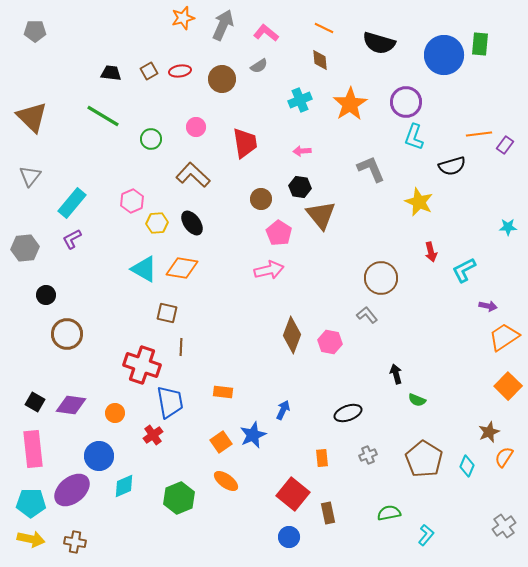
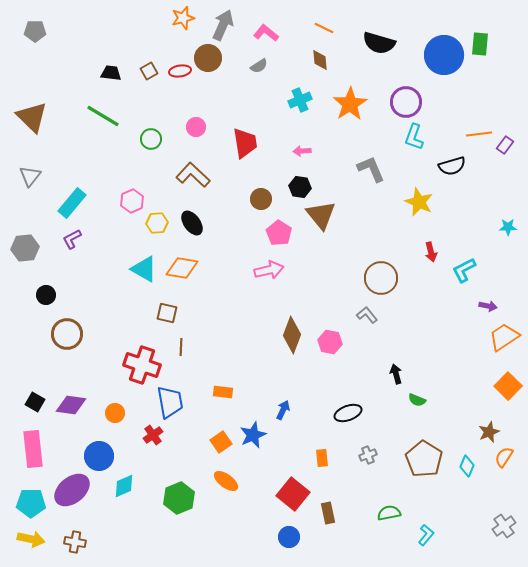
brown circle at (222, 79): moved 14 px left, 21 px up
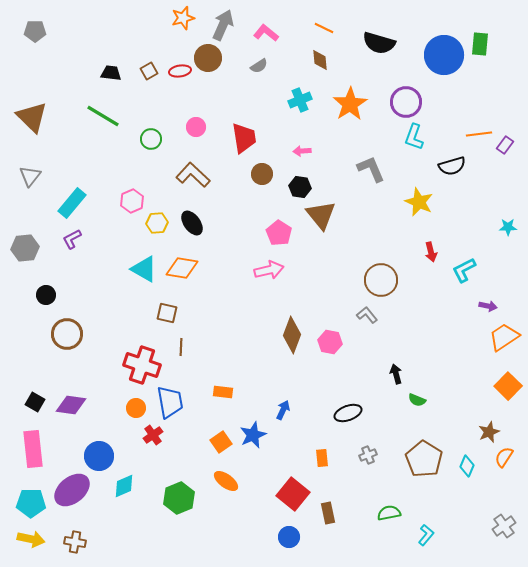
red trapezoid at (245, 143): moved 1 px left, 5 px up
brown circle at (261, 199): moved 1 px right, 25 px up
brown circle at (381, 278): moved 2 px down
orange circle at (115, 413): moved 21 px right, 5 px up
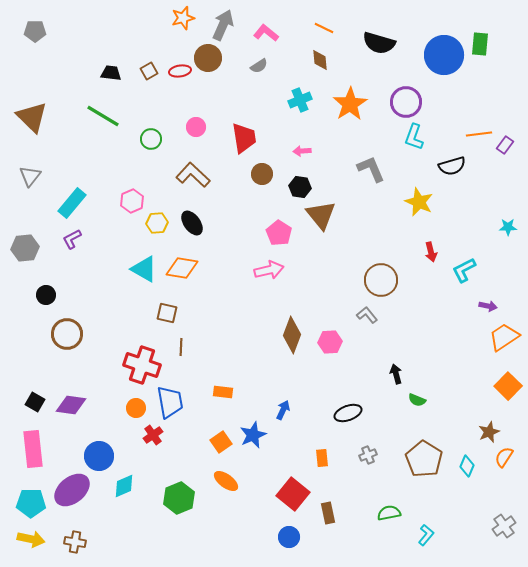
pink hexagon at (330, 342): rotated 15 degrees counterclockwise
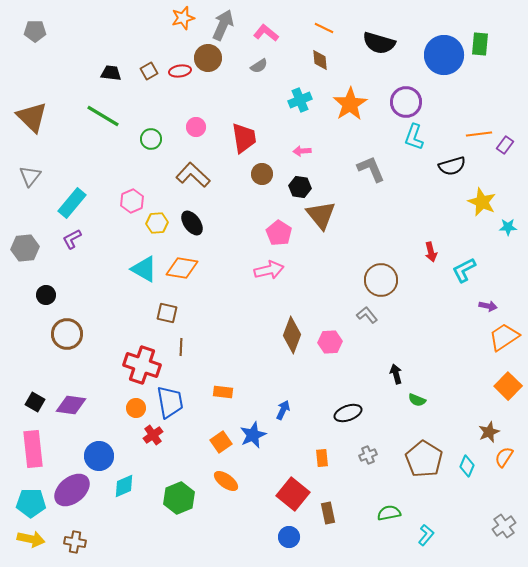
yellow star at (419, 202): moved 63 px right
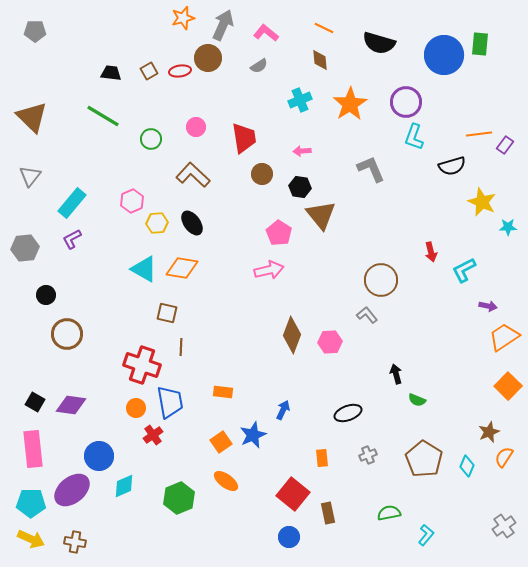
yellow arrow at (31, 539): rotated 12 degrees clockwise
